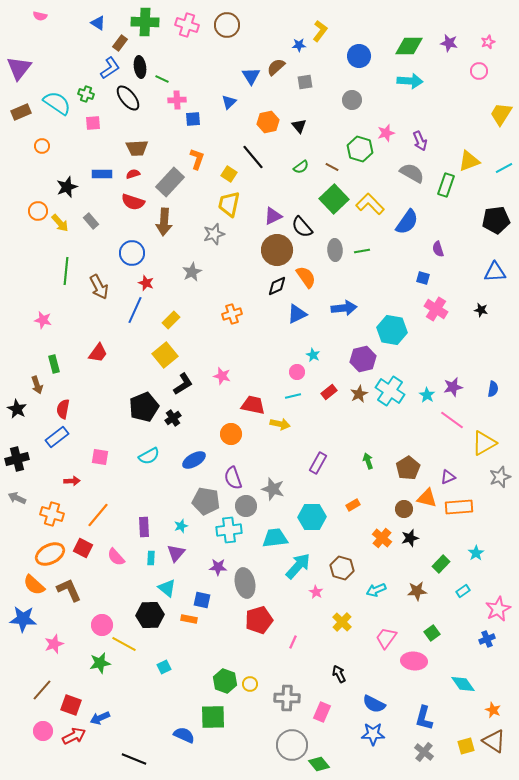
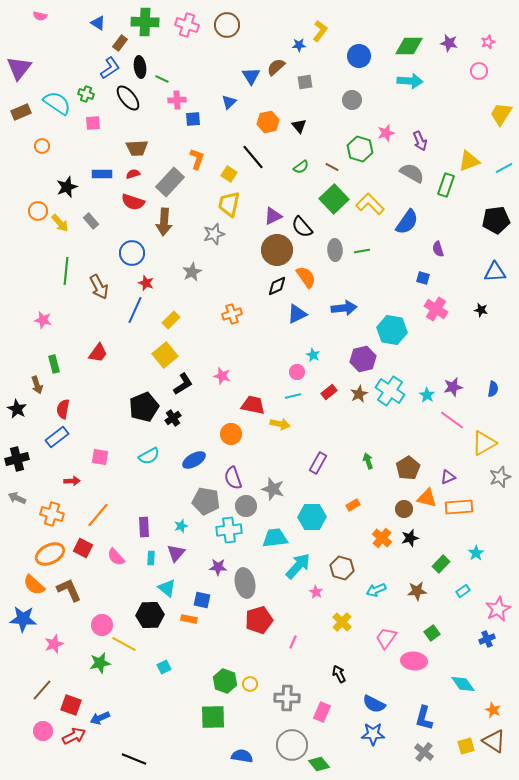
blue semicircle at (184, 735): moved 58 px right, 21 px down; rotated 15 degrees counterclockwise
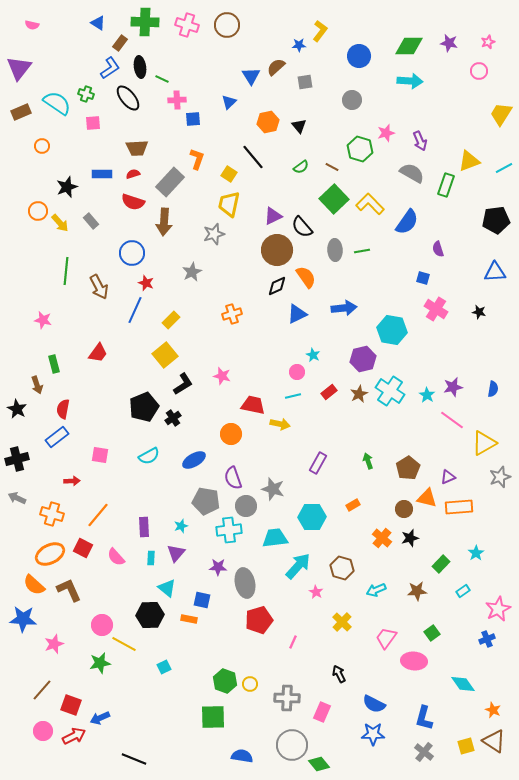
pink semicircle at (40, 16): moved 8 px left, 9 px down
black star at (481, 310): moved 2 px left, 2 px down
pink square at (100, 457): moved 2 px up
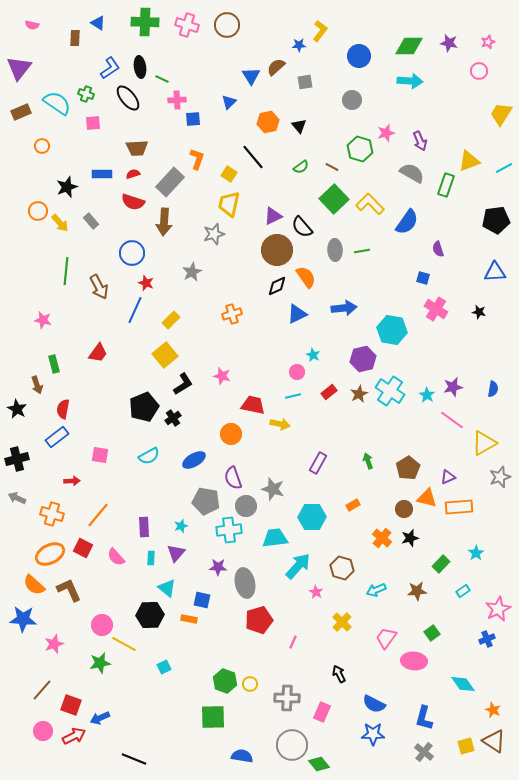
brown rectangle at (120, 43): moved 45 px left, 5 px up; rotated 35 degrees counterclockwise
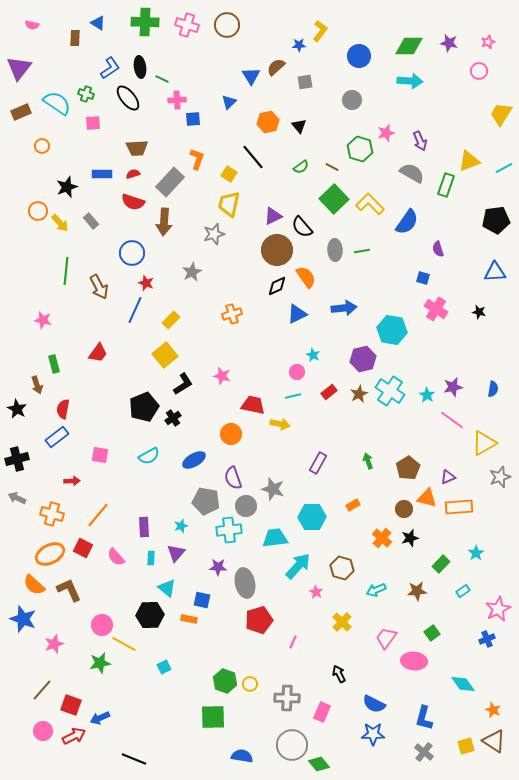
blue star at (23, 619): rotated 16 degrees clockwise
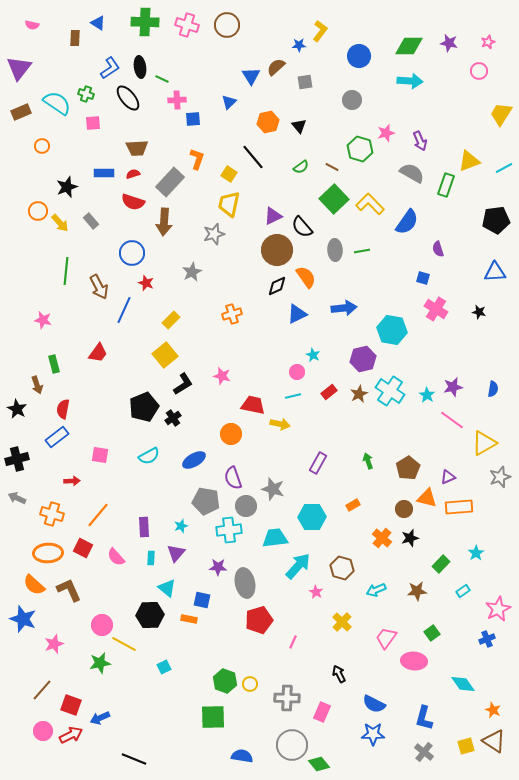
blue rectangle at (102, 174): moved 2 px right, 1 px up
blue line at (135, 310): moved 11 px left
orange ellipse at (50, 554): moved 2 px left, 1 px up; rotated 24 degrees clockwise
red arrow at (74, 736): moved 3 px left, 1 px up
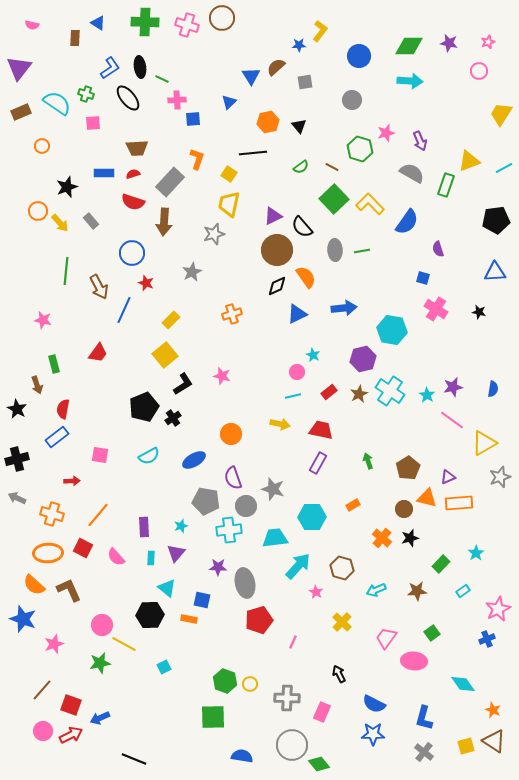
brown circle at (227, 25): moved 5 px left, 7 px up
black line at (253, 157): moved 4 px up; rotated 56 degrees counterclockwise
red trapezoid at (253, 405): moved 68 px right, 25 px down
orange rectangle at (459, 507): moved 4 px up
